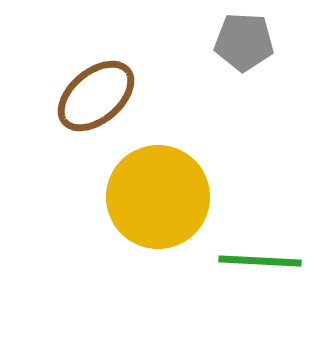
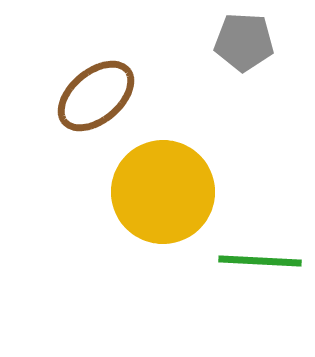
yellow circle: moved 5 px right, 5 px up
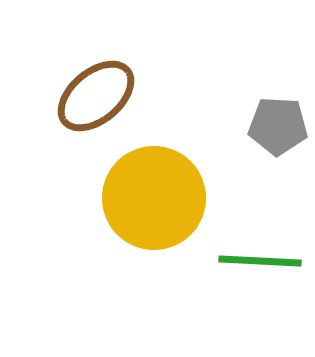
gray pentagon: moved 34 px right, 84 px down
yellow circle: moved 9 px left, 6 px down
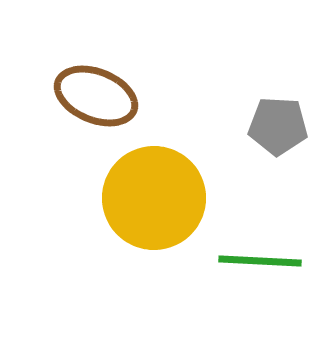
brown ellipse: rotated 62 degrees clockwise
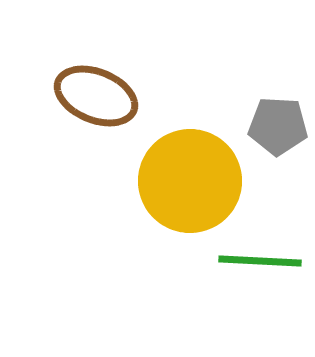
yellow circle: moved 36 px right, 17 px up
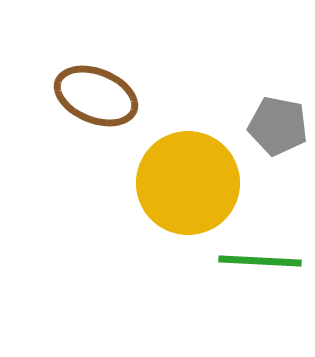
gray pentagon: rotated 8 degrees clockwise
yellow circle: moved 2 px left, 2 px down
